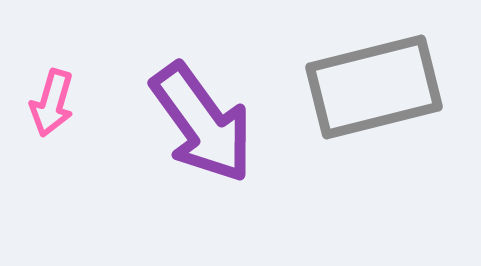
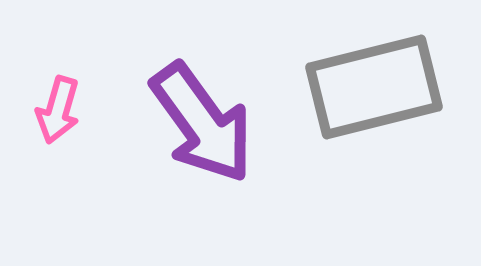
pink arrow: moved 6 px right, 7 px down
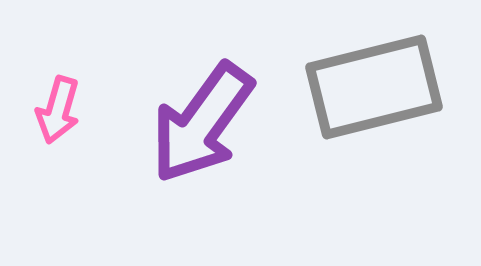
purple arrow: rotated 72 degrees clockwise
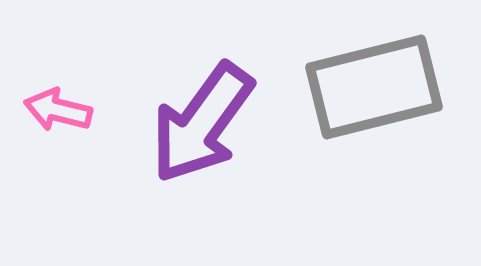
pink arrow: rotated 88 degrees clockwise
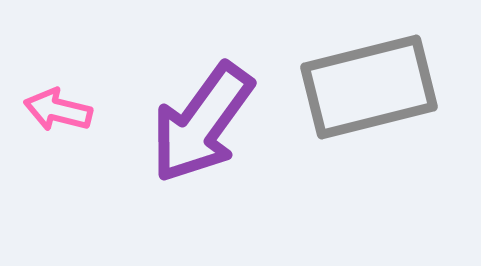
gray rectangle: moved 5 px left
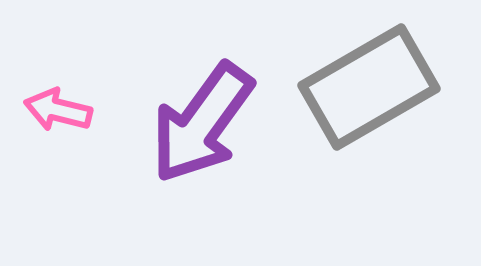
gray rectangle: rotated 16 degrees counterclockwise
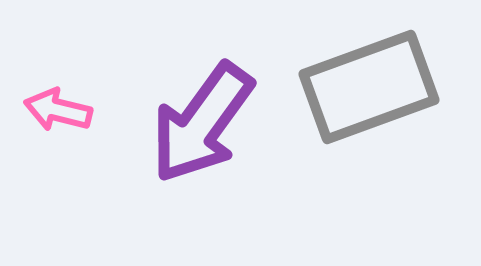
gray rectangle: rotated 10 degrees clockwise
